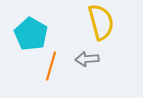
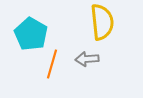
yellow semicircle: moved 1 px right; rotated 9 degrees clockwise
orange line: moved 1 px right, 2 px up
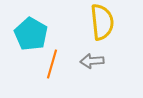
gray arrow: moved 5 px right, 2 px down
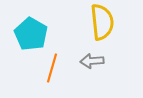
orange line: moved 4 px down
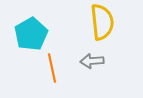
cyan pentagon: rotated 12 degrees clockwise
orange line: rotated 28 degrees counterclockwise
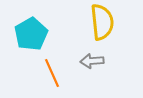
orange line: moved 5 px down; rotated 12 degrees counterclockwise
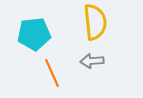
yellow semicircle: moved 7 px left
cyan pentagon: moved 3 px right; rotated 24 degrees clockwise
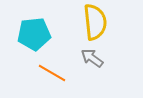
gray arrow: moved 3 px up; rotated 40 degrees clockwise
orange line: rotated 36 degrees counterclockwise
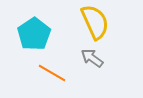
yellow semicircle: rotated 18 degrees counterclockwise
cyan pentagon: rotated 28 degrees counterclockwise
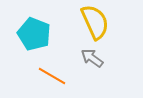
cyan pentagon: rotated 16 degrees counterclockwise
orange line: moved 3 px down
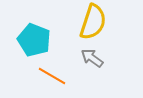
yellow semicircle: moved 2 px left; rotated 42 degrees clockwise
cyan pentagon: moved 6 px down
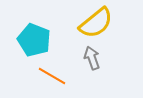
yellow semicircle: moved 3 px right, 1 px down; rotated 33 degrees clockwise
gray arrow: rotated 35 degrees clockwise
